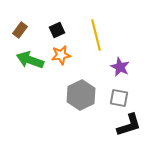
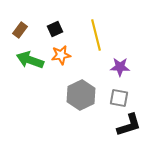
black square: moved 2 px left, 1 px up
purple star: rotated 24 degrees counterclockwise
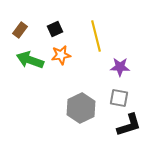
yellow line: moved 1 px down
gray hexagon: moved 13 px down
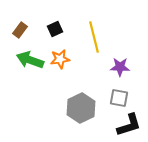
yellow line: moved 2 px left, 1 px down
orange star: moved 1 px left, 4 px down
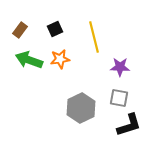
green arrow: moved 1 px left
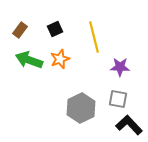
orange star: rotated 12 degrees counterclockwise
gray square: moved 1 px left, 1 px down
black L-shape: rotated 116 degrees counterclockwise
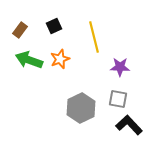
black square: moved 1 px left, 3 px up
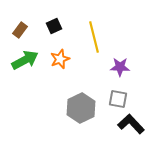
green arrow: moved 4 px left; rotated 132 degrees clockwise
black L-shape: moved 2 px right, 1 px up
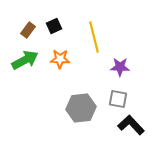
brown rectangle: moved 8 px right
orange star: rotated 24 degrees clockwise
gray hexagon: rotated 20 degrees clockwise
black L-shape: moved 1 px down
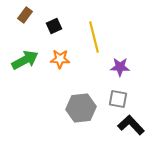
brown rectangle: moved 3 px left, 15 px up
